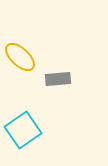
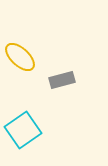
gray rectangle: moved 4 px right, 1 px down; rotated 10 degrees counterclockwise
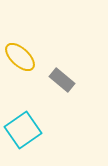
gray rectangle: rotated 55 degrees clockwise
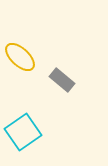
cyan square: moved 2 px down
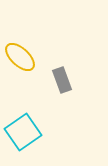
gray rectangle: rotated 30 degrees clockwise
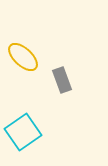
yellow ellipse: moved 3 px right
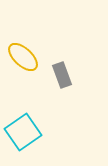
gray rectangle: moved 5 px up
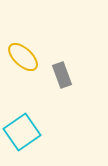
cyan square: moved 1 px left
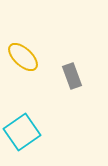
gray rectangle: moved 10 px right, 1 px down
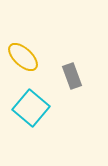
cyan square: moved 9 px right, 24 px up; rotated 15 degrees counterclockwise
